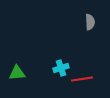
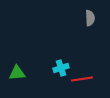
gray semicircle: moved 4 px up
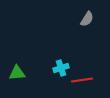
gray semicircle: moved 3 px left, 1 px down; rotated 35 degrees clockwise
red line: moved 1 px down
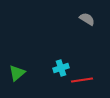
gray semicircle: rotated 91 degrees counterclockwise
green triangle: rotated 36 degrees counterclockwise
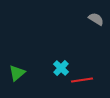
gray semicircle: moved 9 px right
cyan cross: rotated 28 degrees counterclockwise
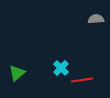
gray semicircle: rotated 35 degrees counterclockwise
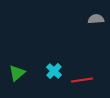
cyan cross: moved 7 px left, 3 px down
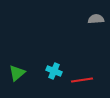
cyan cross: rotated 21 degrees counterclockwise
